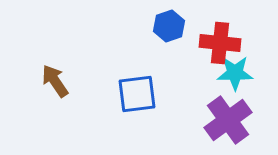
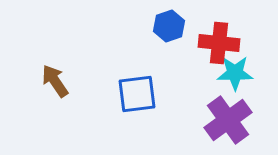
red cross: moved 1 px left
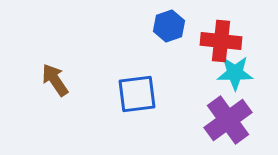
red cross: moved 2 px right, 2 px up
brown arrow: moved 1 px up
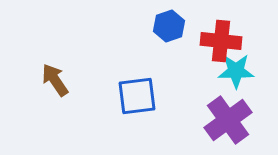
cyan star: moved 1 px right, 2 px up
blue square: moved 2 px down
